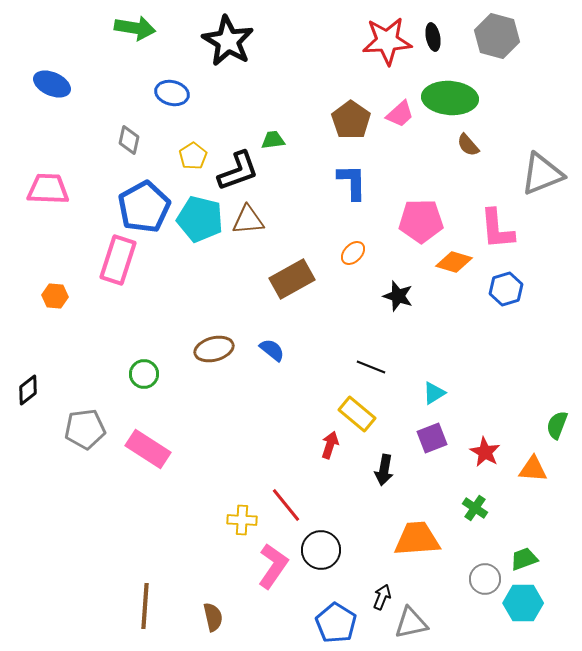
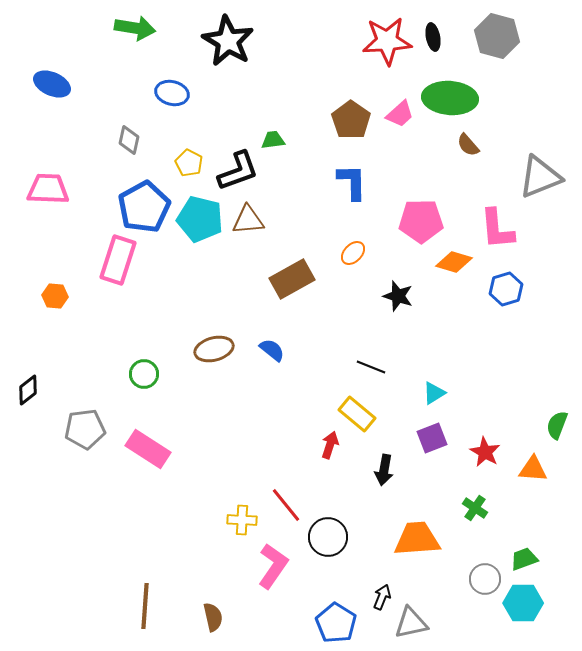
yellow pentagon at (193, 156): moved 4 px left, 7 px down; rotated 12 degrees counterclockwise
gray triangle at (542, 174): moved 2 px left, 3 px down
black circle at (321, 550): moved 7 px right, 13 px up
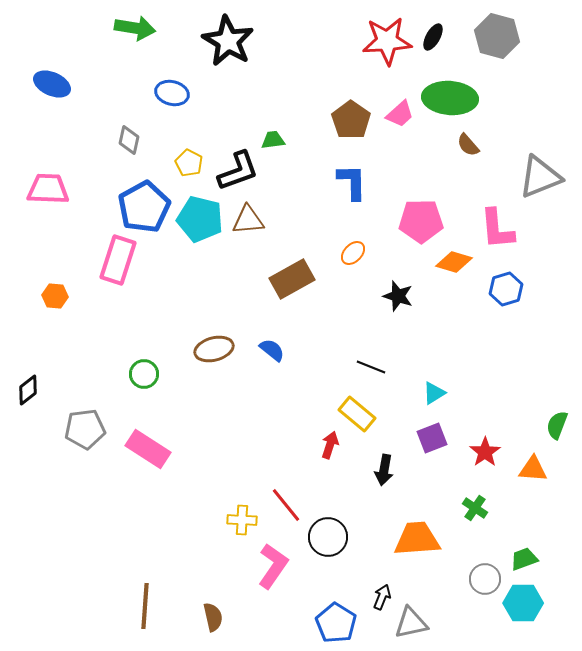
black ellipse at (433, 37): rotated 40 degrees clockwise
red star at (485, 452): rotated 8 degrees clockwise
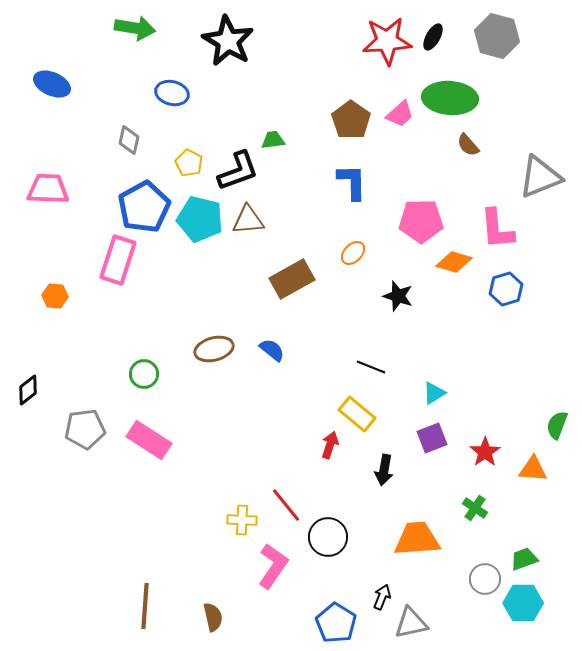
pink rectangle at (148, 449): moved 1 px right, 9 px up
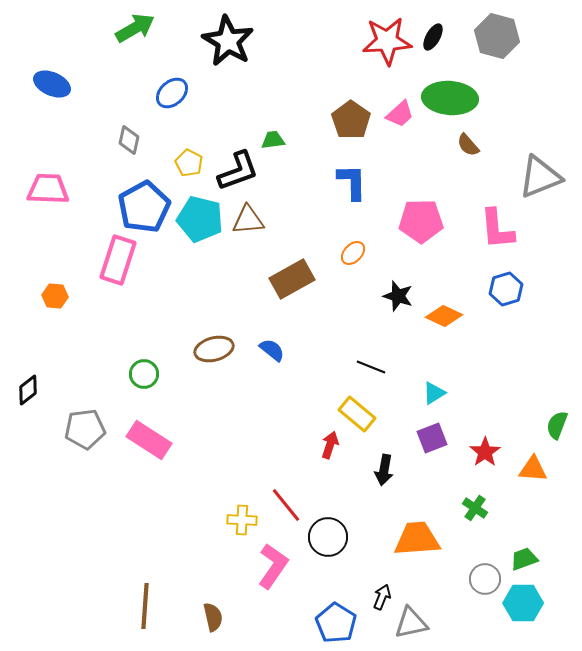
green arrow at (135, 28): rotated 39 degrees counterclockwise
blue ellipse at (172, 93): rotated 56 degrees counterclockwise
orange diamond at (454, 262): moved 10 px left, 54 px down; rotated 9 degrees clockwise
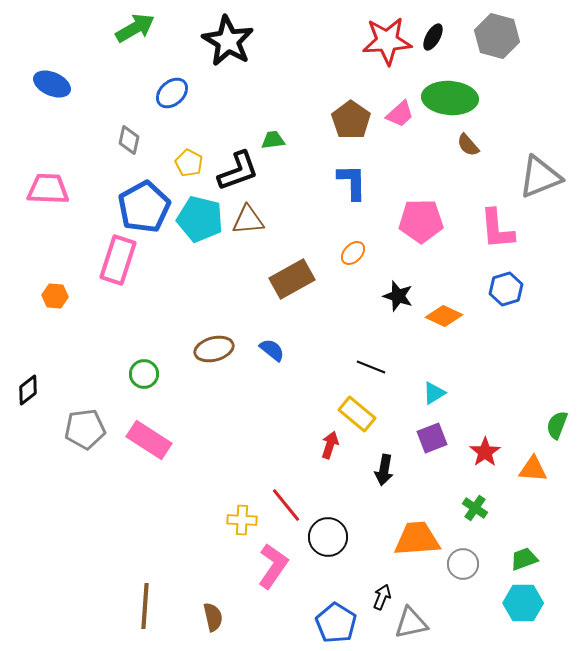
gray circle at (485, 579): moved 22 px left, 15 px up
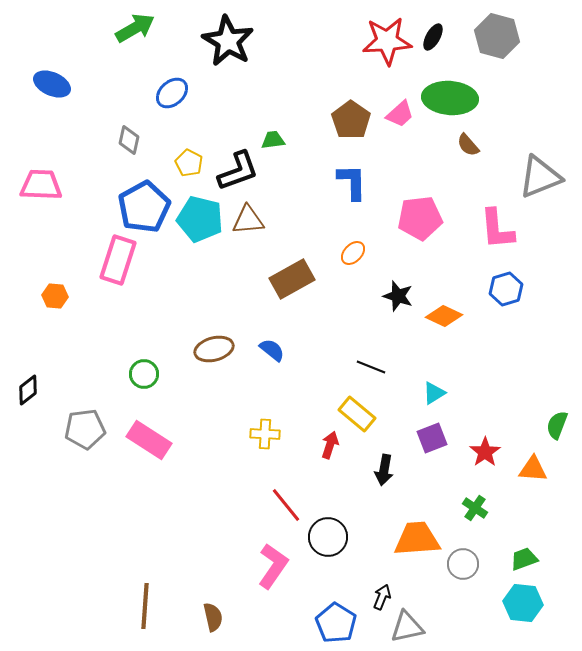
pink trapezoid at (48, 189): moved 7 px left, 4 px up
pink pentagon at (421, 221): moved 1 px left, 3 px up; rotated 6 degrees counterclockwise
yellow cross at (242, 520): moved 23 px right, 86 px up
cyan hexagon at (523, 603): rotated 6 degrees clockwise
gray triangle at (411, 623): moved 4 px left, 4 px down
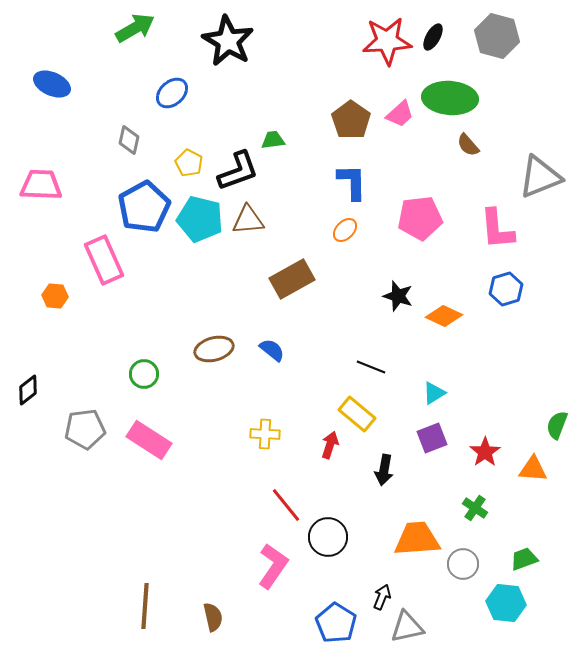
orange ellipse at (353, 253): moved 8 px left, 23 px up
pink rectangle at (118, 260): moved 14 px left; rotated 42 degrees counterclockwise
cyan hexagon at (523, 603): moved 17 px left
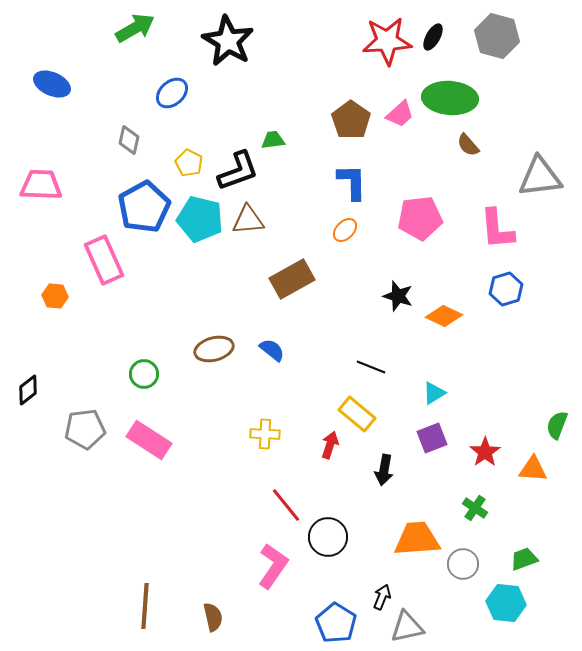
gray triangle at (540, 177): rotated 15 degrees clockwise
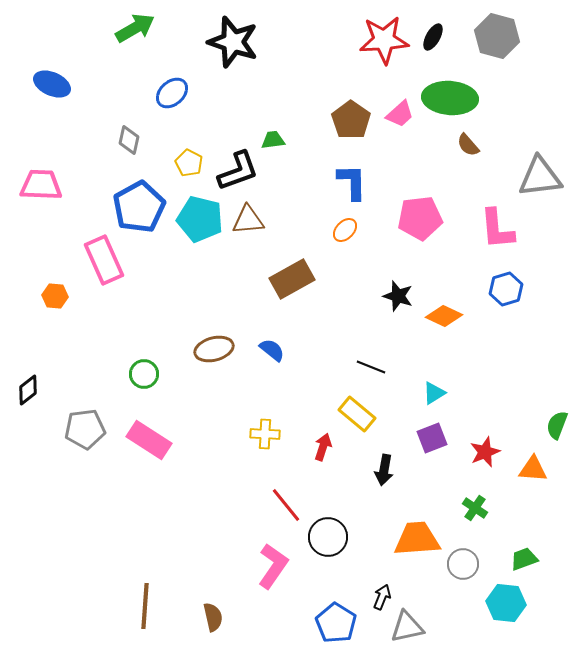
black star at (228, 41): moved 5 px right, 1 px down; rotated 12 degrees counterclockwise
red star at (387, 41): moved 3 px left, 1 px up
blue pentagon at (144, 207): moved 5 px left
red arrow at (330, 445): moved 7 px left, 2 px down
red star at (485, 452): rotated 12 degrees clockwise
